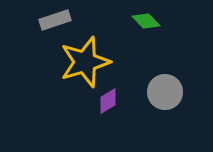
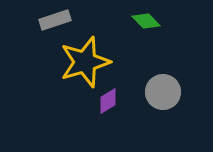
gray circle: moved 2 px left
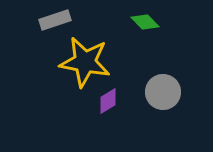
green diamond: moved 1 px left, 1 px down
yellow star: rotated 27 degrees clockwise
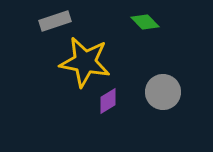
gray rectangle: moved 1 px down
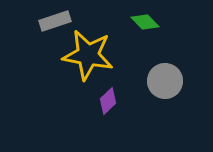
yellow star: moved 3 px right, 7 px up
gray circle: moved 2 px right, 11 px up
purple diamond: rotated 12 degrees counterclockwise
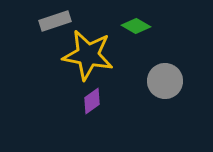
green diamond: moved 9 px left, 4 px down; rotated 16 degrees counterclockwise
purple diamond: moved 16 px left; rotated 8 degrees clockwise
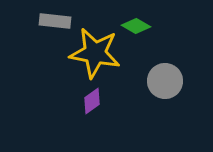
gray rectangle: rotated 24 degrees clockwise
yellow star: moved 7 px right, 2 px up
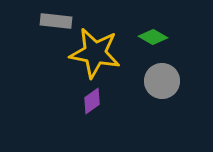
gray rectangle: moved 1 px right
green diamond: moved 17 px right, 11 px down
gray circle: moved 3 px left
